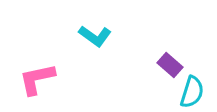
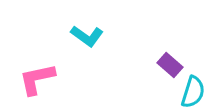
cyan L-shape: moved 8 px left
cyan semicircle: moved 1 px right
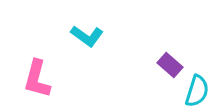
pink L-shape: rotated 63 degrees counterclockwise
cyan semicircle: moved 4 px right, 1 px up
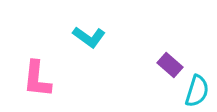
cyan L-shape: moved 2 px right, 1 px down
pink L-shape: rotated 9 degrees counterclockwise
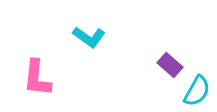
pink L-shape: moved 1 px up
cyan semicircle: rotated 12 degrees clockwise
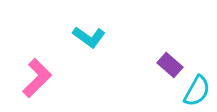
pink L-shape: rotated 141 degrees counterclockwise
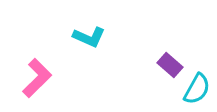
cyan L-shape: rotated 12 degrees counterclockwise
cyan semicircle: moved 2 px up
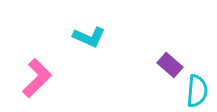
cyan semicircle: moved 2 px down; rotated 24 degrees counterclockwise
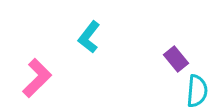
cyan L-shape: rotated 104 degrees clockwise
purple rectangle: moved 6 px right, 6 px up; rotated 10 degrees clockwise
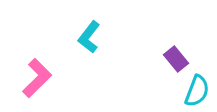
cyan semicircle: rotated 16 degrees clockwise
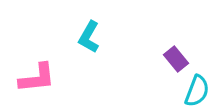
cyan L-shape: rotated 8 degrees counterclockwise
pink L-shape: rotated 39 degrees clockwise
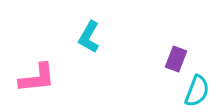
purple rectangle: rotated 60 degrees clockwise
